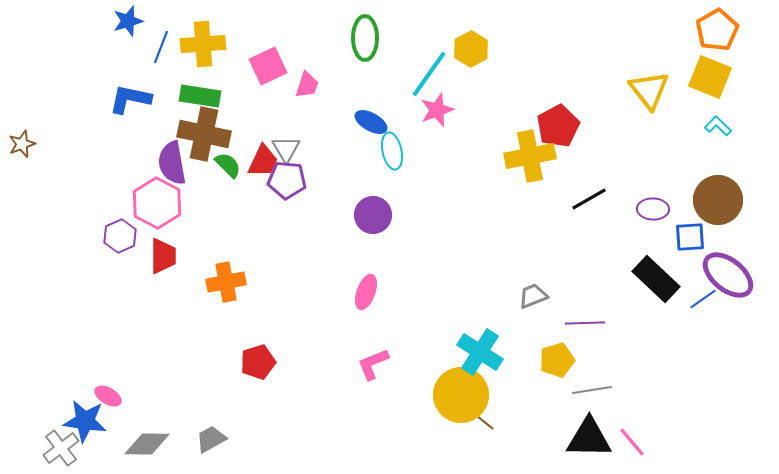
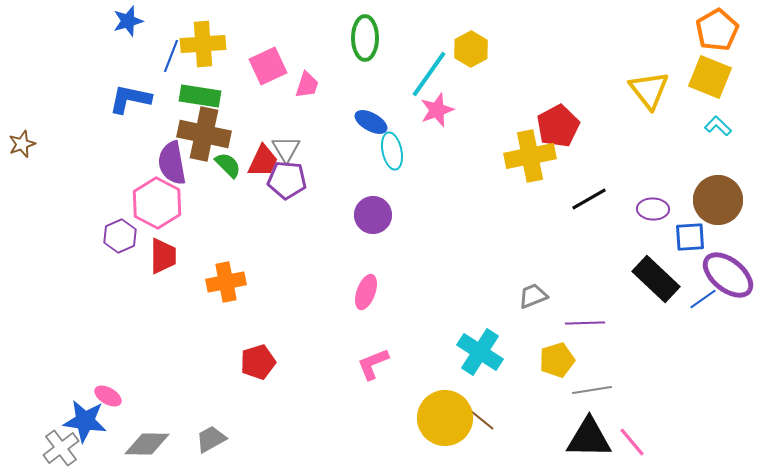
blue line at (161, 47): moved 10 px right, 9 px down
yellow circle at (461, 395): moved 16 px left, 23 px down
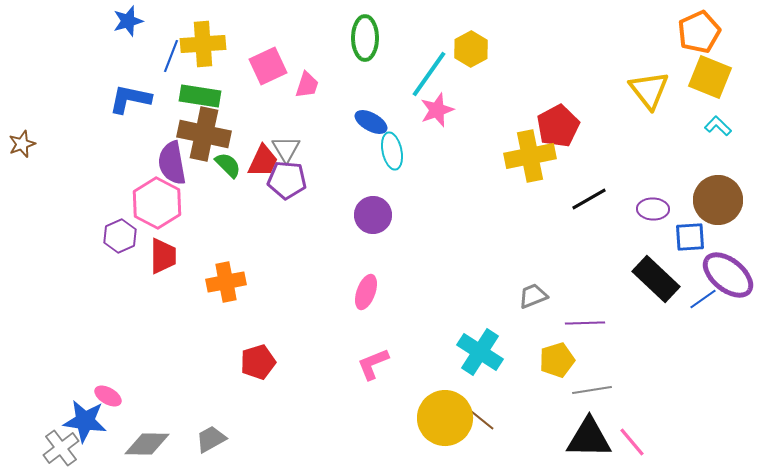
orange pentagon at (717, 30): moved 18 px left, 2 px down; rotated 6 degrees clockwise
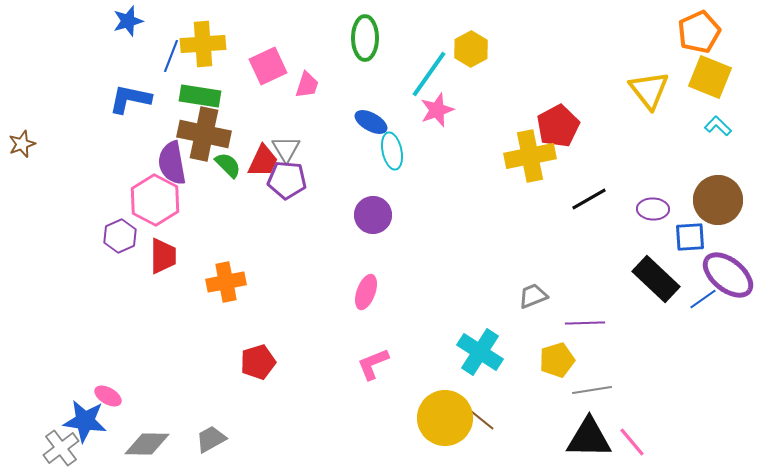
pink hexagon at (157, 203): moved 2 px left, 3 px up
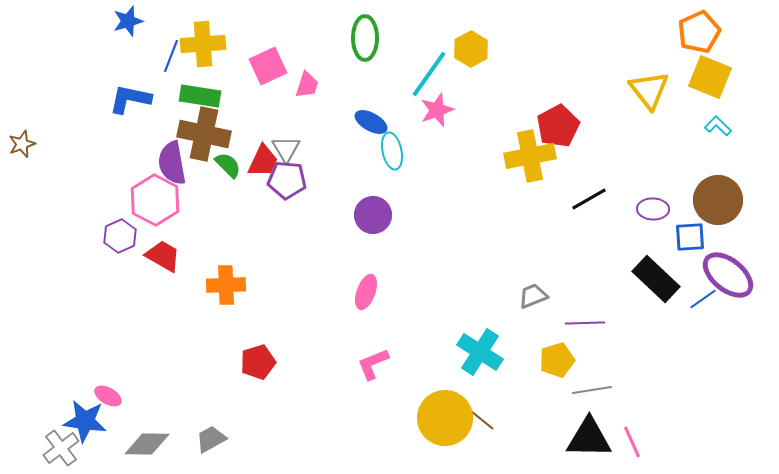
red trapezoid at (163, 256): rotated 60 degrees counterclockwise
orange cross at (226, 282): moved 3 px down; rotated 9 degrees clockwise
pink line at (632, 442): rotated 16 degrees clockwise
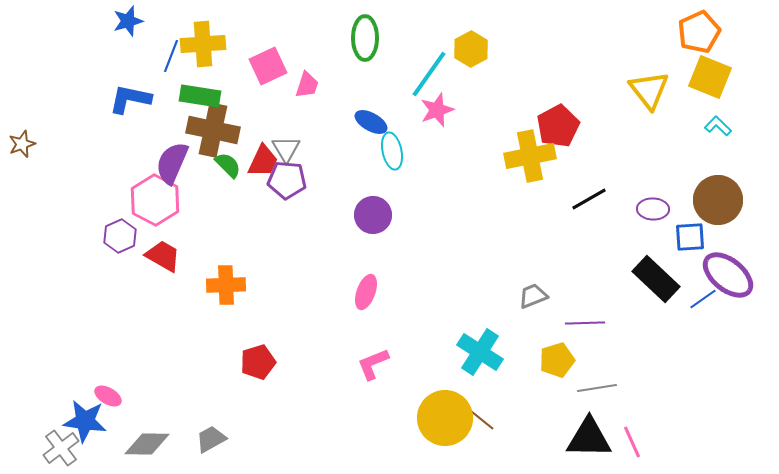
brown cross at (204, 134): moved 9 px right, 4 px up
purple semicircle at (172, 163): rotated 33 degrees clockwise
gray line at (592, 390): moved 5 px right, 2 px up
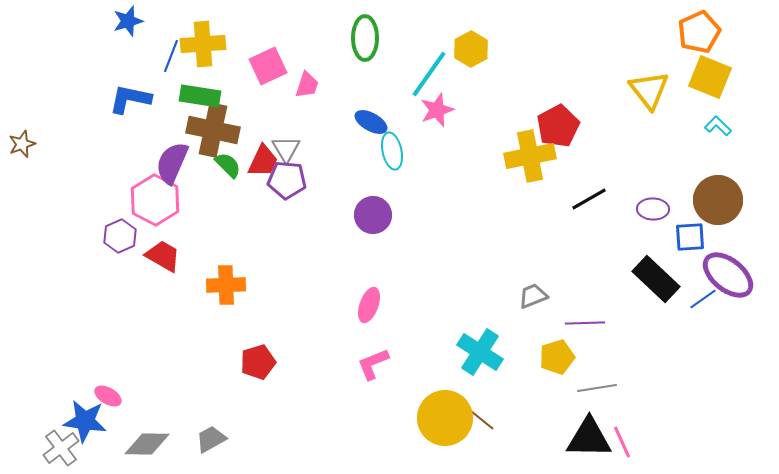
pink ellipse at (366, 292): moved 3 px right, 13 px down
yellow pentagon at (557, 360): moved 3 px up
pink line at (632, 442): moved 10 px left
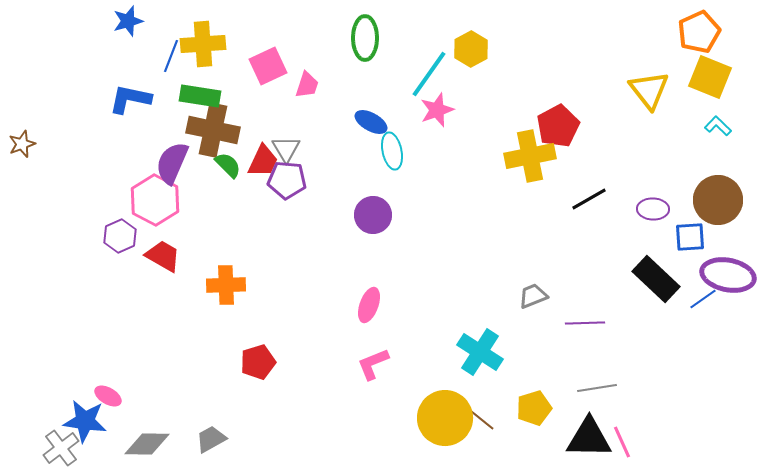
purple ellipse at (728, 275): rotated 28 degrees counterclockwise
yellow pentagon at (557, 357): moved 23 px left, 51 px down
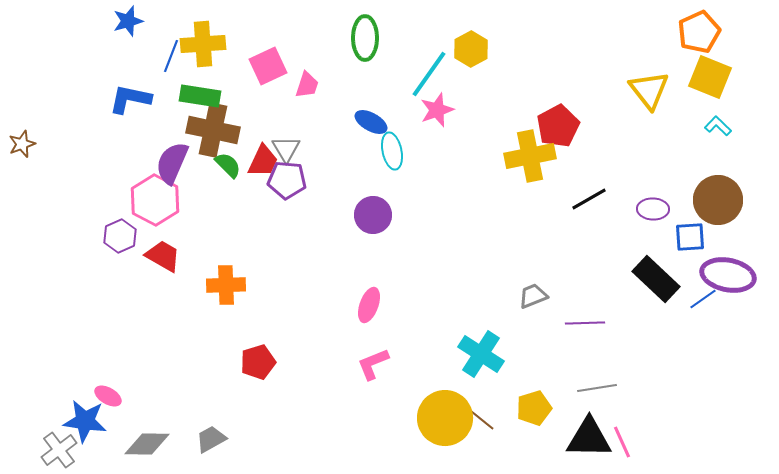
cyan cross at (480, 352): moved 1 px right, 2 px down
gray cross at (61, 448): moved 2 px left, 2 px down
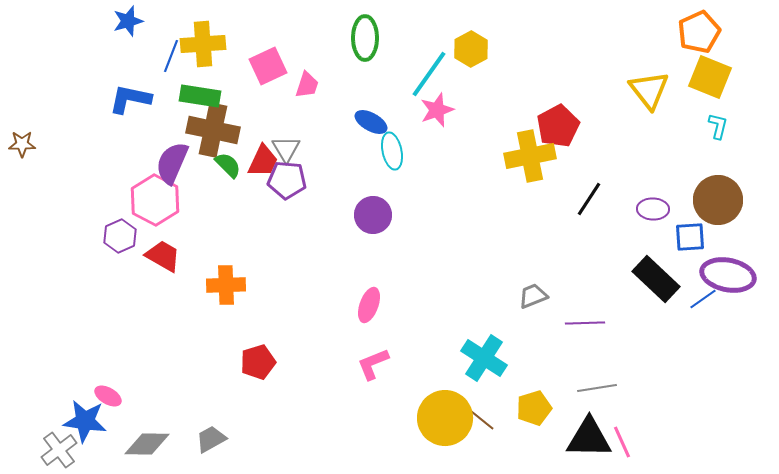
cyan L-shape at (718, 126): rotated 60 degrees clockwise
brown star at (22, 144): rotated 20 degrees clockwise
black line at (589, 199): rotated 27 degrees counterclockwise
cyan cross at (481, 354): moved 3 px right, 4 px down
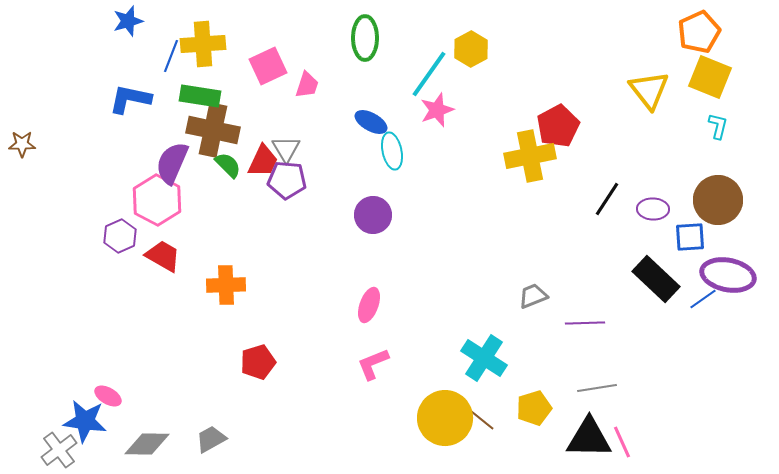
black line at (589, 199): moved 18 px right
pink hexagon at (155, 200): moved 2 px right
